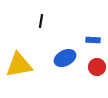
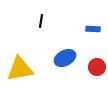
blue rectangle: moved 11 px up
yellow triangle: moved 1 px right, 4 px down
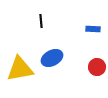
black line: rotated 16 degrees counterclockwise
blue ellipse: moved 13 px left
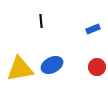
blue rectangle: rotated 24 degrees counterclockwise
blue ellipse: moved 7 px down
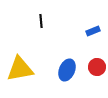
blue rectangle: moved 2 px down
blue ellipse: moved 15 px right, 5 px down; rotated 40 degrees counterclockwise
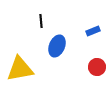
blue ellipse: moved 10 px left, 24 px up
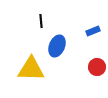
yellow triangle: moved 11 px right; rotated 12 degrees clockwise
